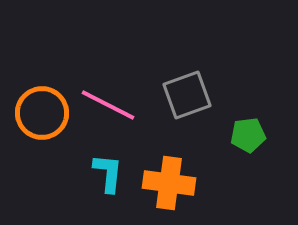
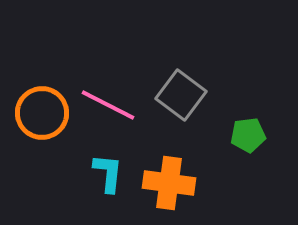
gray square: moved 6 px left; rotated 33 degrees counterclockwise
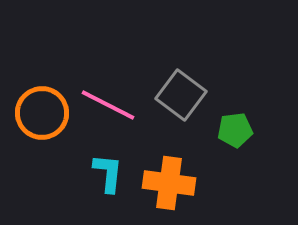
green pentagon: moved 13 px left, 5 px up
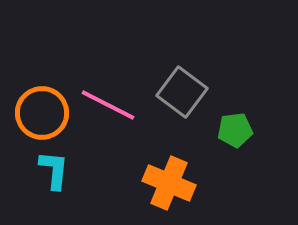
gray square: moved 1 px right, 3 px up
cyan L-shape: moved 54 px left, 3 px up
orange cross: rotated 15 degrees clockwise
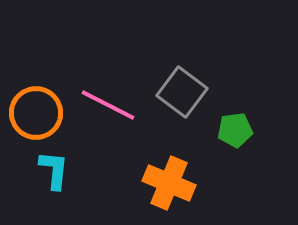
orange circle: moved 6 px left
